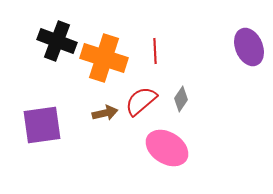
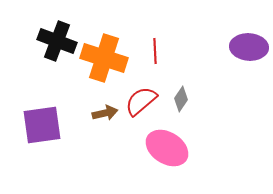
purple ellipse: rotated 63 degrees counterclockwise
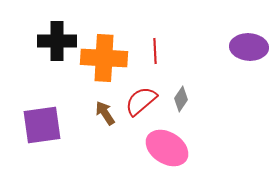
black cross: rotated 21 degrees counterclockwise
orange cross: rotated 15 degrees counterclockwise
brown arrow: rotated 110 degrees counterclockwise
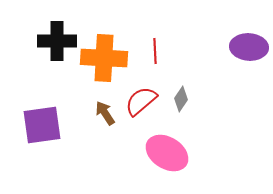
pink ellipse: moved 5 px down
